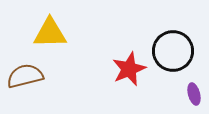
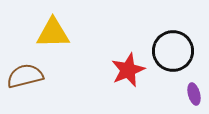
yellow triangle: moved 3 px right
red star: moved 1 px left, 1 px down
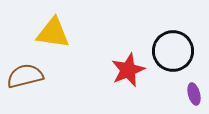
yellow triangle: rotated 9 degrees clockwise
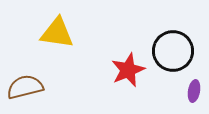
yellow triangle: moved 4 px right
brown semicircle: moved 11 px down
purple ellipse: moved 3 px up; rotated 25 degrees clockwise
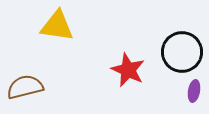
yellow triangle: moved 7 px up
black circle: moved 9 px right, 1 px down
red star: rotated 24 degrees counterclockwise
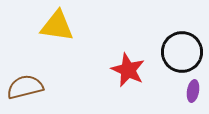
purple ellipse: moved 1 px left
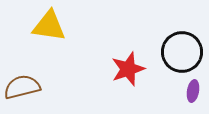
yellow triangle: moved 8 px left
red star: moved 1 px up; rotated 28 degrees clockwise
brown semicircle: moved 3 px left
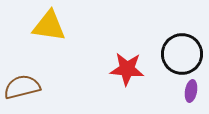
black circle: moved 2 px down
red star: moved 1 px left; rotated 24 degrees clockwise
purple ellipse: moved 2 px left
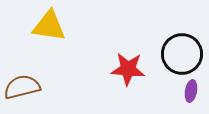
red star: moved 1 px right
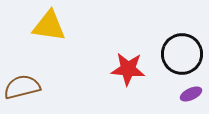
purple ellipse: moved 3 px down; rotated 55 degrees clockwise
